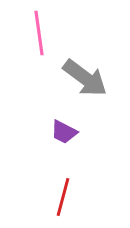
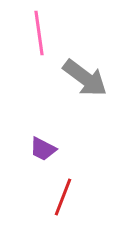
purple trapezoid: moved 21 px left, 17 px down
red line: rotated 6 degrees clockwise
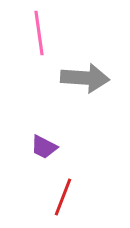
gray arrow: rotated 33 degrees counterclockwise
purple trapezoid: moved 1 px right, 2 px up
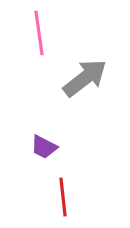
gray arrow: rotated 42 degrees counterclockwise
red line: rotated 27 degrees counterclockwise
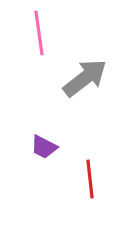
red line: moved 27 px right, 18 px up
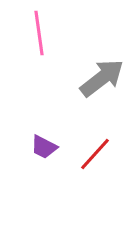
gray arrow: moved 17 px right
red line: moved 5 px right, 25 px up; rotated 48 degrees clockwise
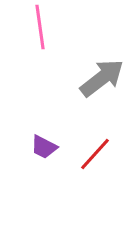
pink line: moved 1 px right, 6 px up
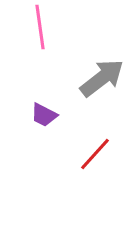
purple trapezoid: moved 32 px up
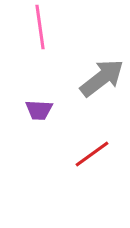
purple trapezoid: moved 5 px left, 5 px up; rotated 24 degrees counterclockwise
red line: moved 3 px left; rotated 12 degrees clockwise
